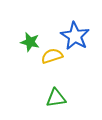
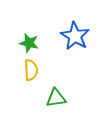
green star: moved 1 px left, 1 px down
yellow semicircle: moved 21 px left, 14 px down; rotated 105 degrees clockwise
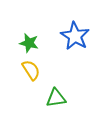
yellow semicircle: rotated 30 degrees counterclockwise
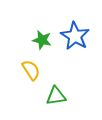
green star: moved 13 px right, 3 px up
green triangle: moved 2 px up
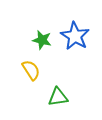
green triangle: moved 2 px right, 1 px down
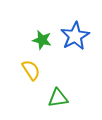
blue star: rotated 12 degrees clockwise
green triangle: moved 1 px down
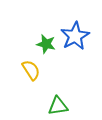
green star: moved 4 px right, 4 px down
green triangle: moved 8 px down
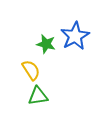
green triangle: moved 20 px left, 10 px up
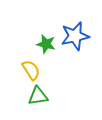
blue star: rotated 16 degrees clockwise
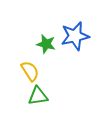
yellow semicircle: moved 1 px left, 1 px down
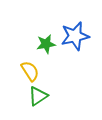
green star: rotated 24 degrees counterclockwise
green triangle: rotated 25 degrees counterclockwise
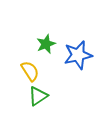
blue star: moved 3 px right, 19 px down
green star: rotated 12 degrees counterclockwise
